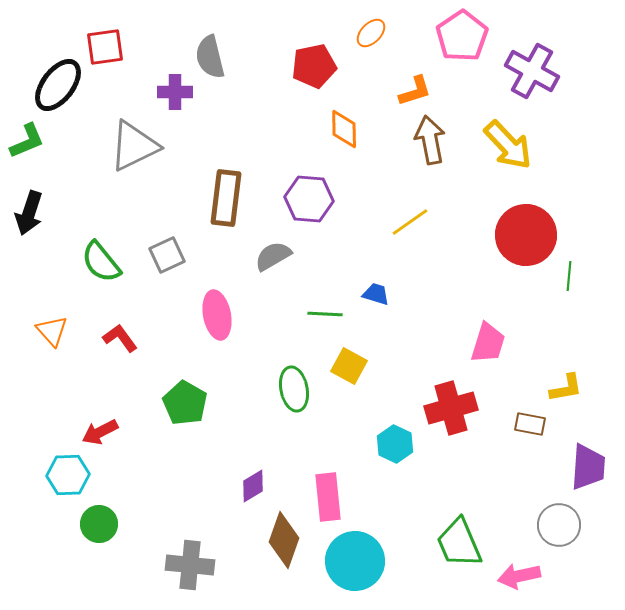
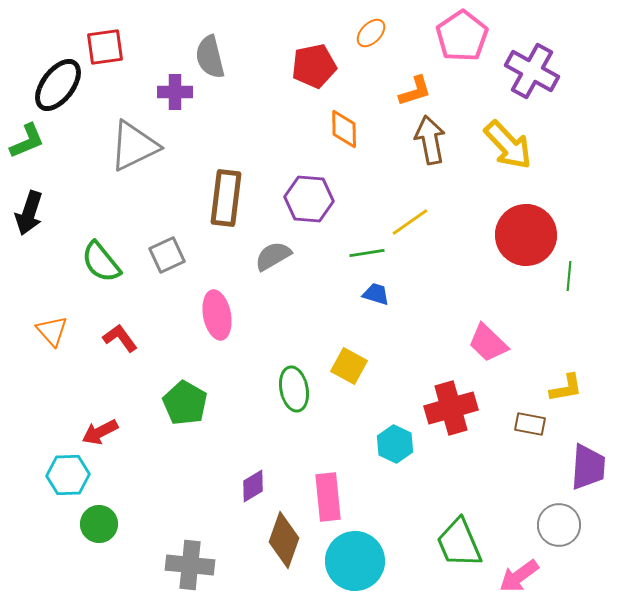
green line at (325, 314): moved 42 px right, 61 px up; rotated 12 degrees counterclockwise
pink trapezoid at (488, 343): rotated 117 degrees clockwise
pink arrow at (519, 576): rotated 24 degrees counterclockwise
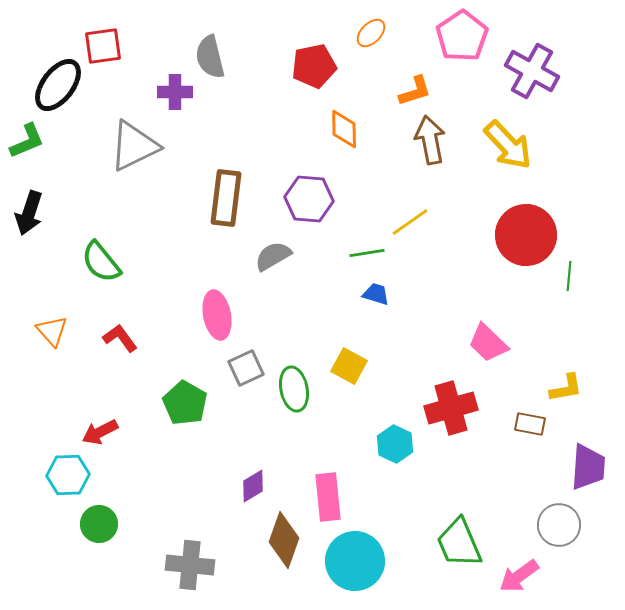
red square at (105, 47): moved 2 px left, 1 px up
gray square at (167, 255): moved 79 px right, 113 px down
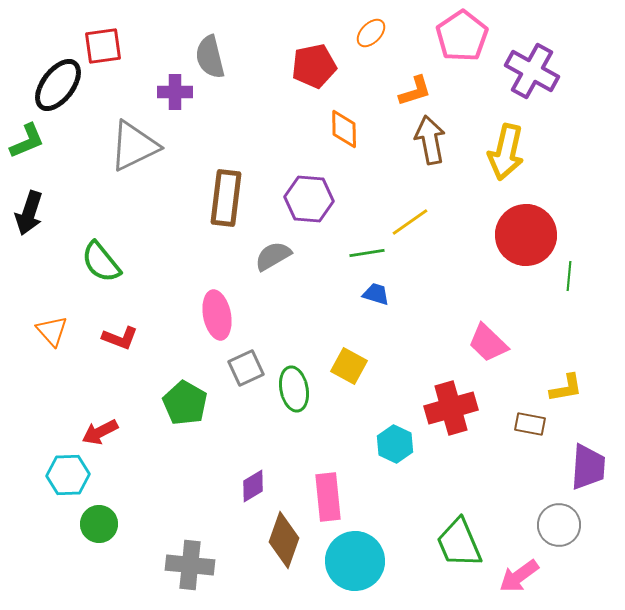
yellow arrow at (508, 145): moved 2 px left, 7 px down; rotated 56 degrees clockwise
red L-shape at (120, 338): rotated 147 degrees clockwise
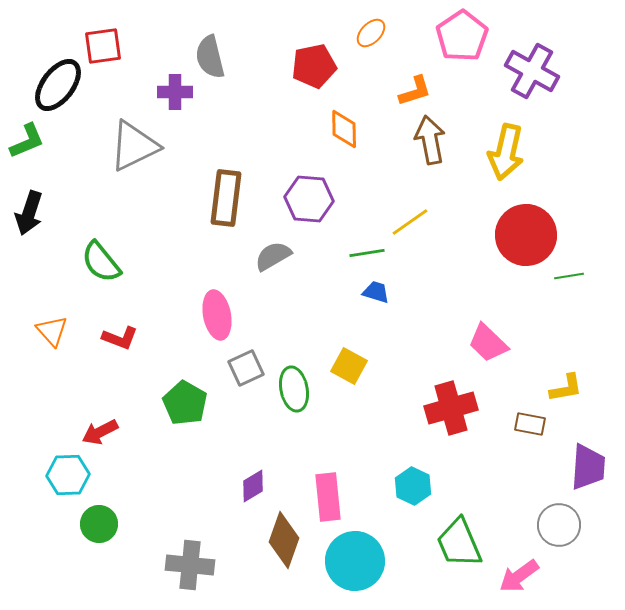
green line at (569, 276): rotated 76 degrees clockwise
blue trapezoid at (376, 294): moved 2 px up
cyan hexagon at (395, 444): moved 18 px right, 42 px down
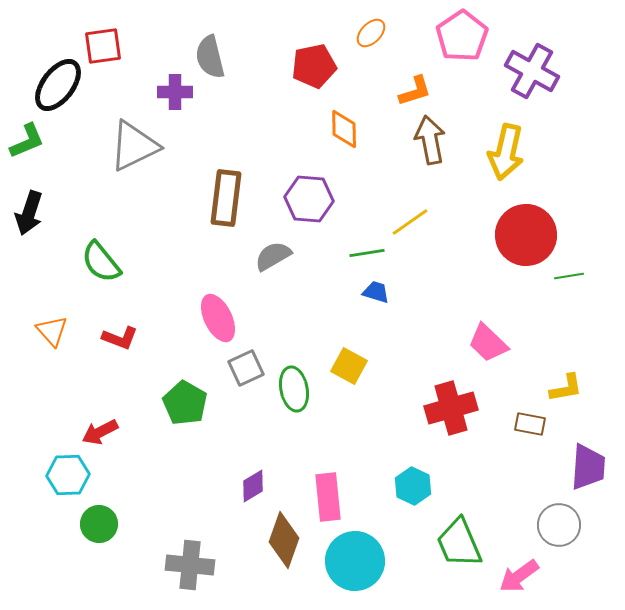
pink ellipse at (217, 315): moved 1 px right, 3 px down; rotated 15 degrees counterclockwise
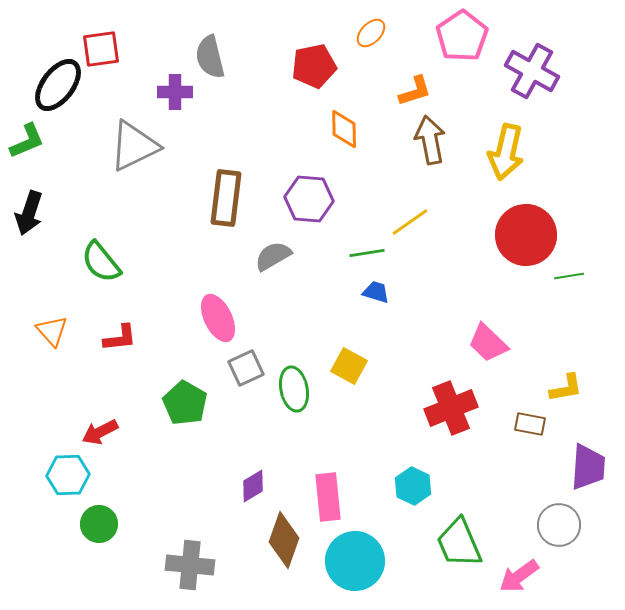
red square at (103, 46): moved 2 px left, 3 px down
red L-shape at (120, 338): rotated 27 degrees counterclockwise
red cross at (451, 408): rotated 6 degrees counterclockwise
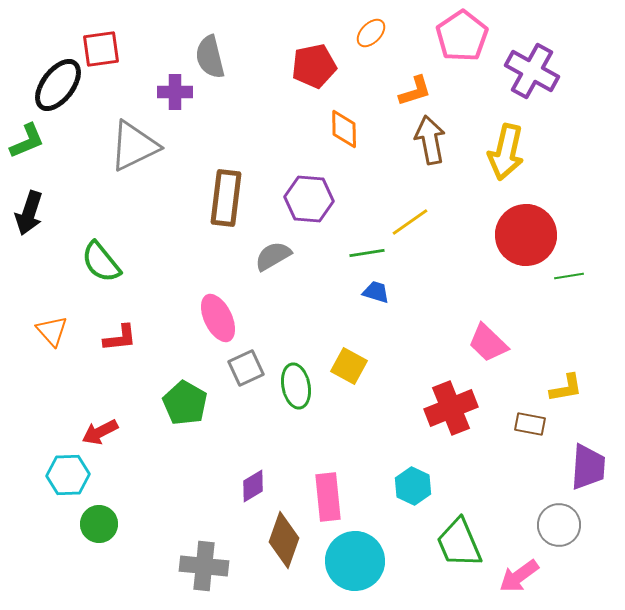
green ellipse at (294, 389): moved 2 px right, 3 px up
gray cross at (190, 565): moved 14 px right, 1 px down
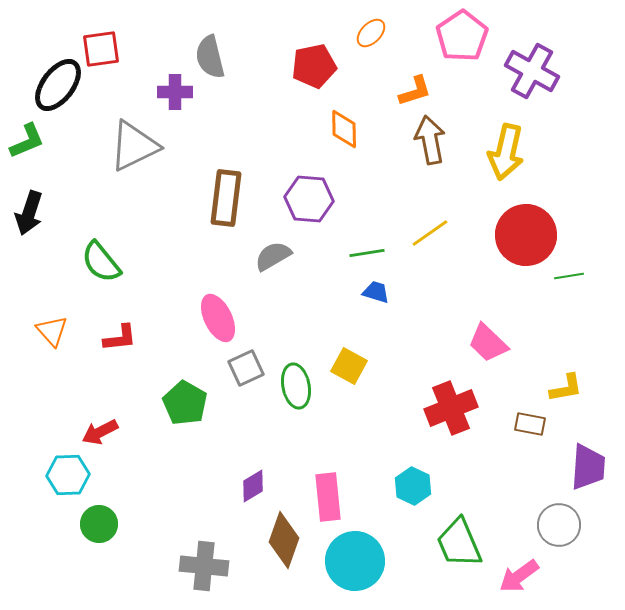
yellow line at (410, 222): moved 20 px right, 11 px down
